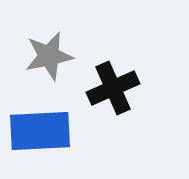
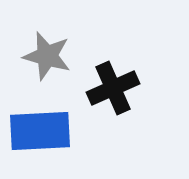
gray star: moved 2 px left; rotated 27 degrees clockwise
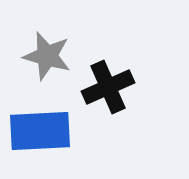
black cross: moved 5 px left, 1 px up
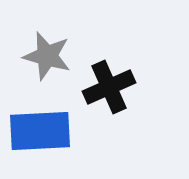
black cross: moved 1 px right
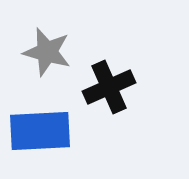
gray star: moved 4 px up
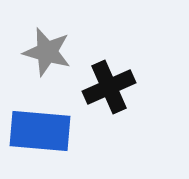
blue rectangle: rotated 8 degrees clockwise
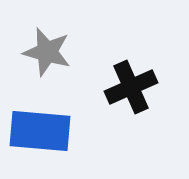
black cross: moved 22 px right
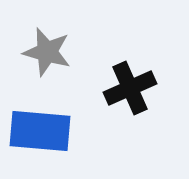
black cross: moved 1 px left, 1 px down
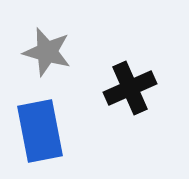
blue rectangle: rotated 74 degrees clockwise
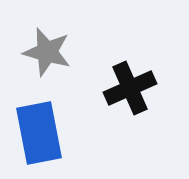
blue rectangle: moved 1 px left, 2 px down
